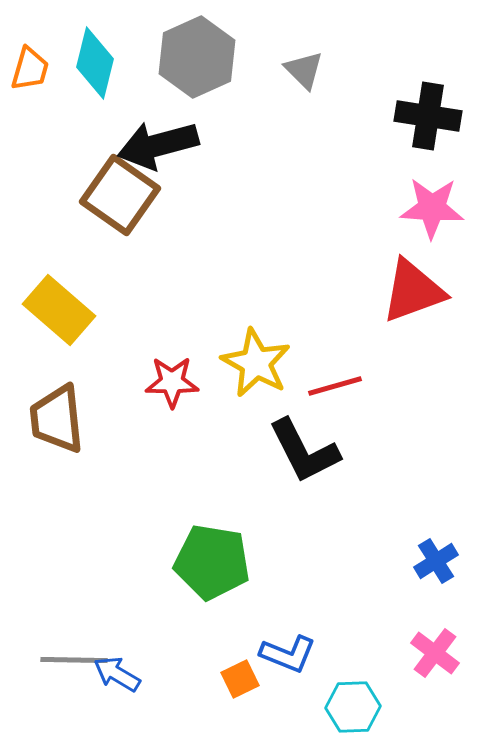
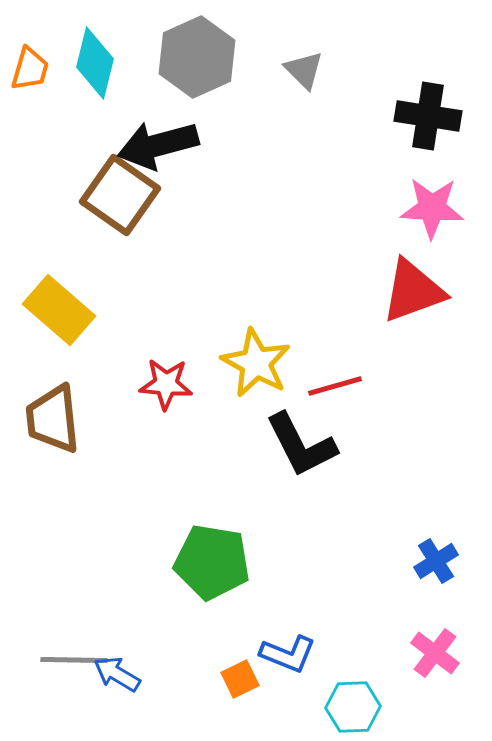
red star: moved 6 px left, 2 px down; rotated 4 degrees clockwise
brown trapezoid: moved 4 px left
black L-shape: moved 3 px left, 6 px up
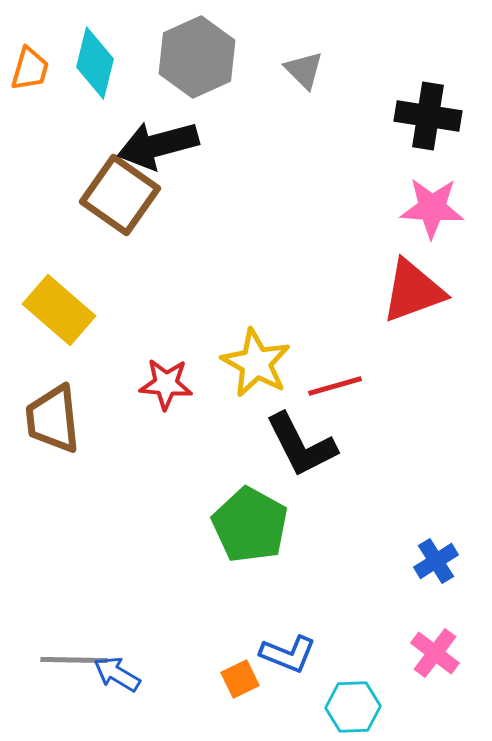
green pentagon: moved 38 px right, 37 px up; rotated 20 degrees clockwise
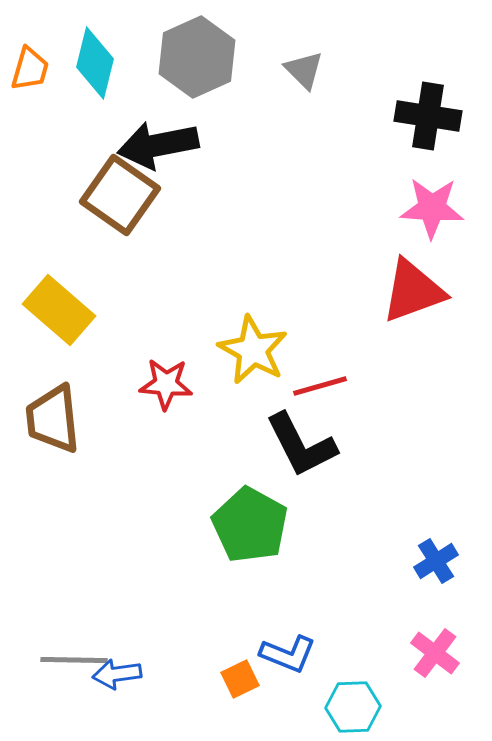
black arrow: rotated 4 degrees clockwise
yellow star: moved 3 px left, 13 px up
red line: moved 15 px left
blue arrow: rotated 39 degrees counterclockwise
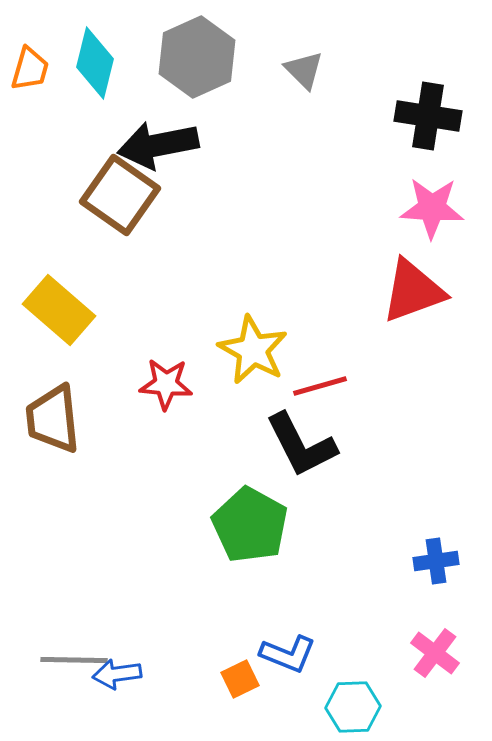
blue cross: rotated 24 degrees clockwise
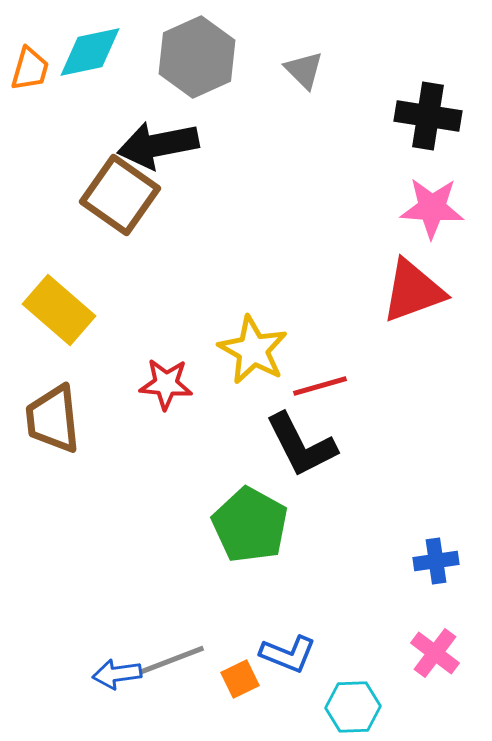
cyan diamond: moved 5 px left, 11 px up; rotated 64 degrees clockwise
gray line: moved 98 px right; rotated 22 degrees counterclockwise
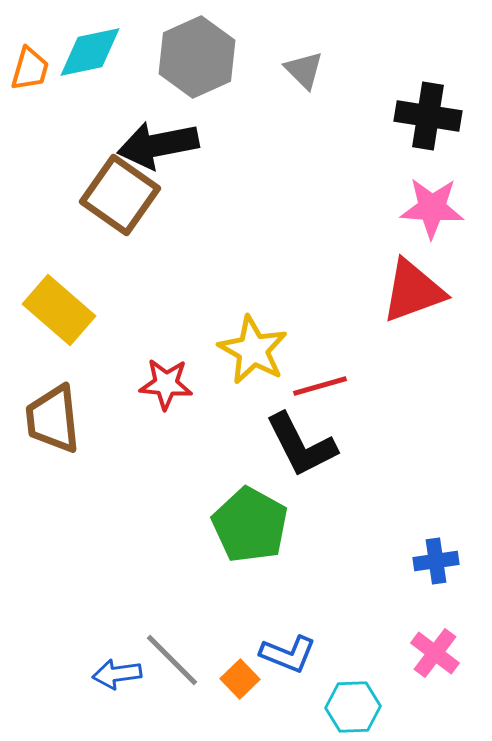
gray line: rotated 66 degrees clockwise
orange square: rotated 18 degrees counterclockwise
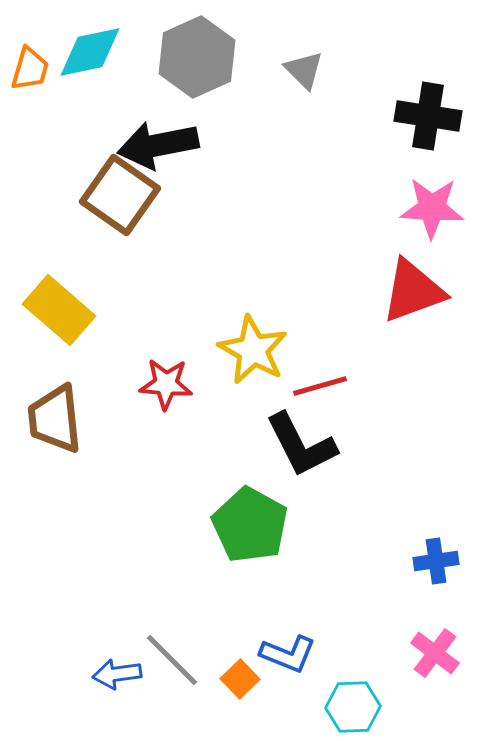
brown trapezoid: moved 2 px right
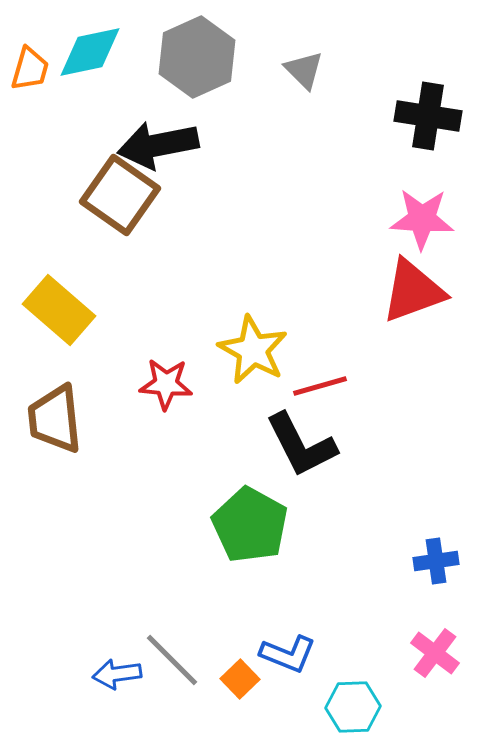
pink star: moved 10 px left, 11 px down
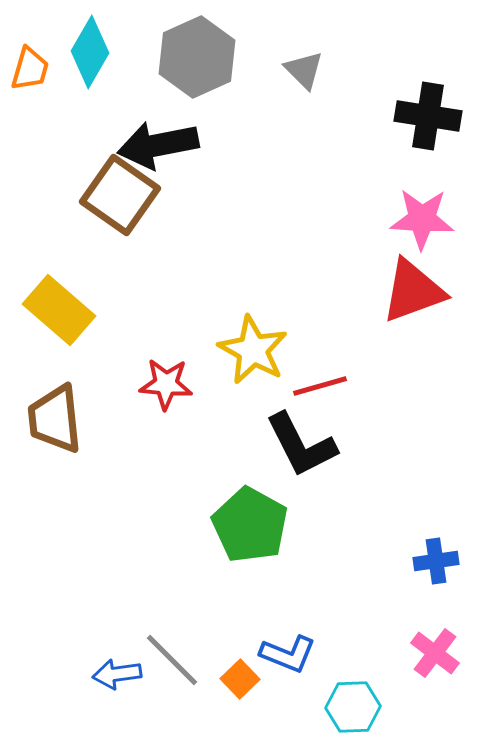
cyan diamond: rotated 48 degrees counterclockwise
